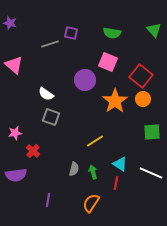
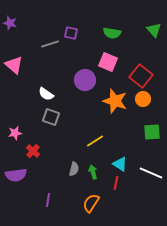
orange star: rotated 20 degrees counterclockwise
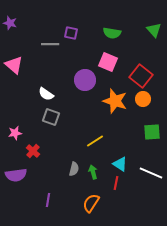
gray line: rotated 18 degrees clockwise
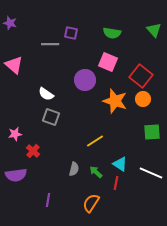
pink star: moved 1 px down
green arrow: moved 3 px right; rotated 32 degrees counterclockwise
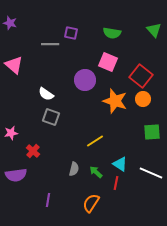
pink star: moved 4 px left, 1 px up
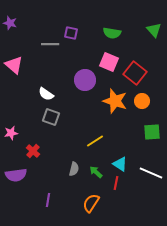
pink square: moved 1 px right
red square: moved 6 px left, 3 px up
orange circle: moved 1 px left, 2 px down
